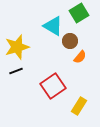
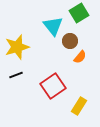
cyan triangle: rotated 20 degrees clockwise
black line: moved 4 px down
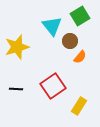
green square: moved 1 px right, 3 px down
cyan triangle: moved 1 px left
black line: moved 14 px down; rotated 24 degrees clockwise
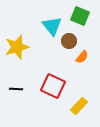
green square: rotated 36 degrees counterclockwise
brown circle: moved 1 px left
orange semicircle: moved 2 px right
red square: rotated 30 degrees counterclockwise
yellow rectangle: rotated 12 degrees clockwise
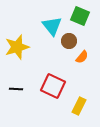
yellow rectangle: rotated 18 degrees counterclockwise
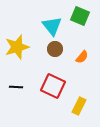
brown circle: moved 14 px left, 8 px down
black line: moved 2 px up
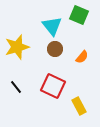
green square: moved 1 px left, 1 px up
black line: rotated 48 degrees clockwise
yellow rectangle: rotated 54 degrees counterclockwise
